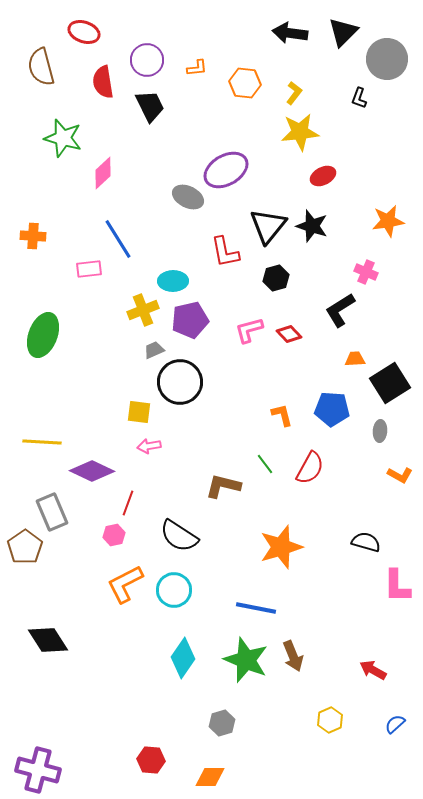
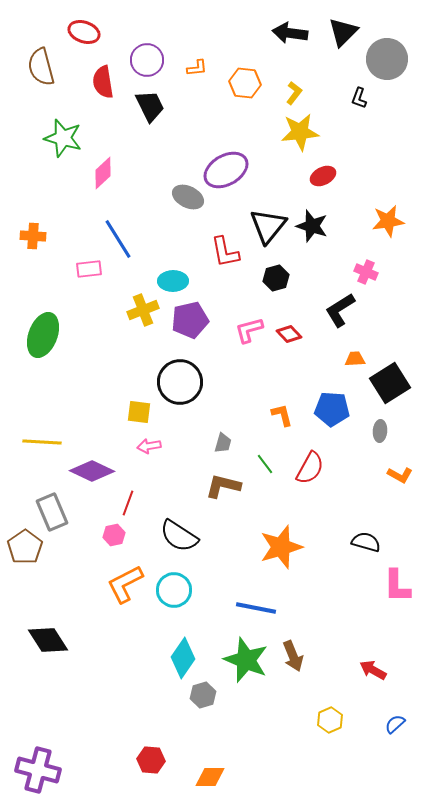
gray trapezoid at (154, 350): moved 69 px right, 93 px down; rotated 130 degrees clockwise
gray hexagon at (222, 723): moved 19 px left, 28 px up
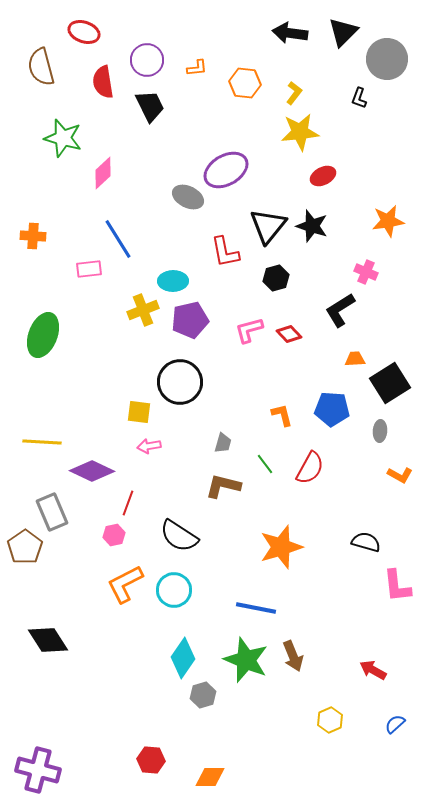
pink L-shape at (397, 586): rotated 6 degrees counterclockwise
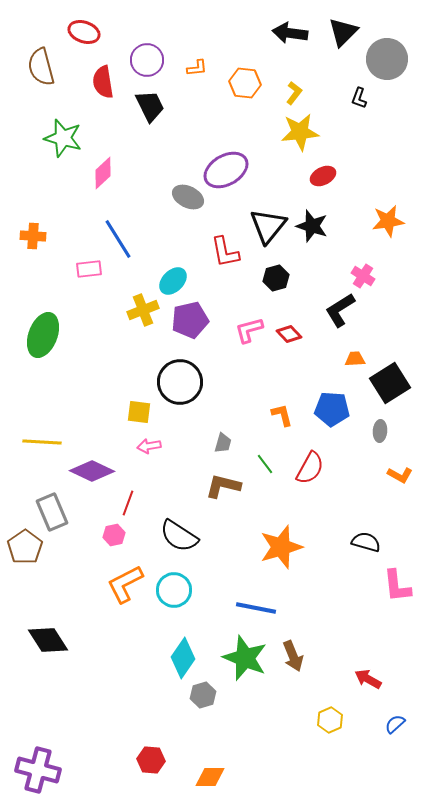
pink cross at (366, 272): moved 3 px left, 4 px down; rotated 10 degrees clockwise
cyan ellipse at (173, 281): rotated 44 degrees counterclockwise
green star at (246, 660): moved 1 px left, 2 px up
red arrow at (373, 670): moved 5 px left, 9 px down
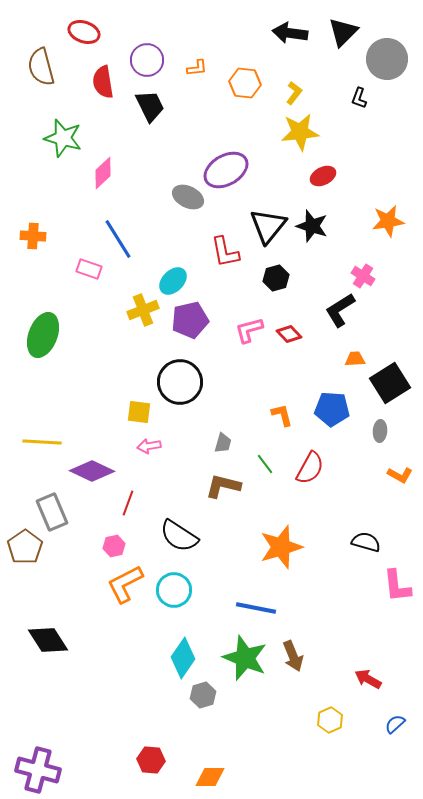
pink rectangle at (89, 269): rotated 25 degrees clockwise
pink hexagon at (114, 535): moved 11 px down
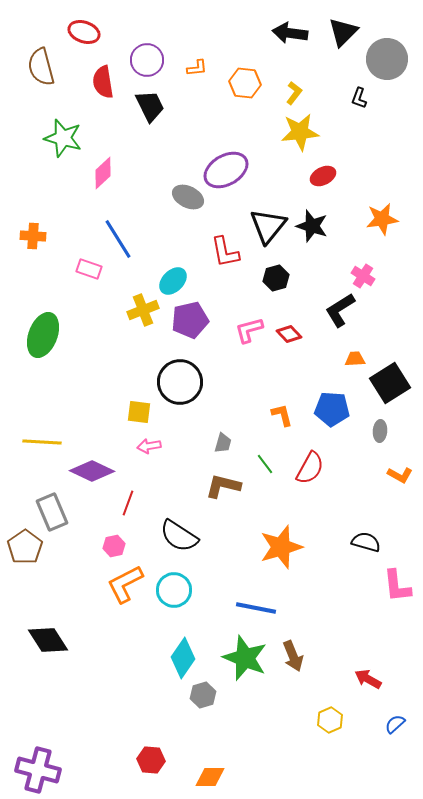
orange star at (388, 221): moved 6 px left, 2 px up
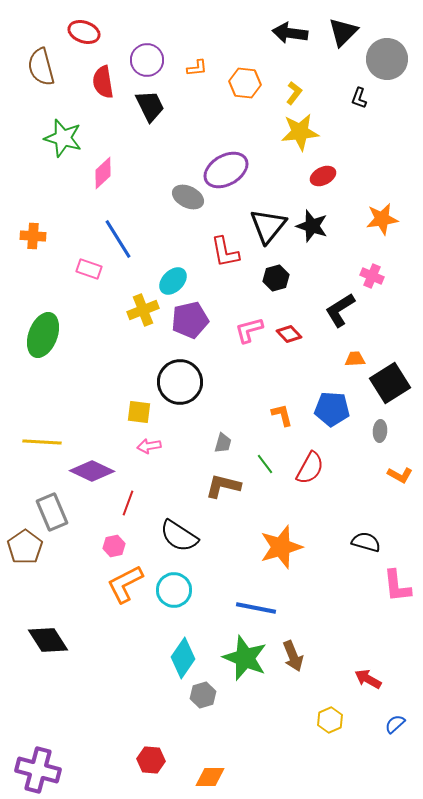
pink cross at (363, 276): moved 9 px right; rotated 10 degrees counterclockwise
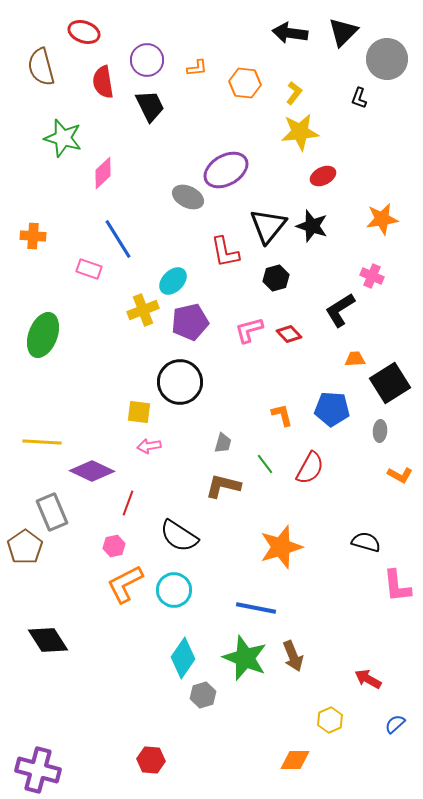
purple pentagon at (190, 320): moved 2 px down
orange diamond at (210, 777): moved 85 px right, 17 px up
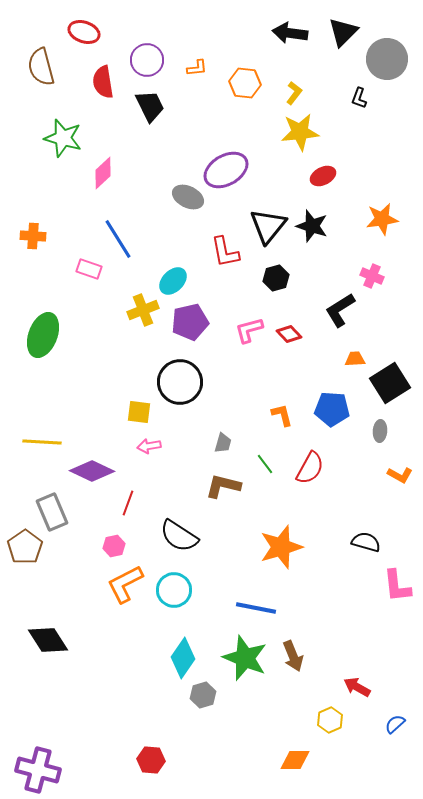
red arrow at (368, 679): moved 11 px left, 8 px down
